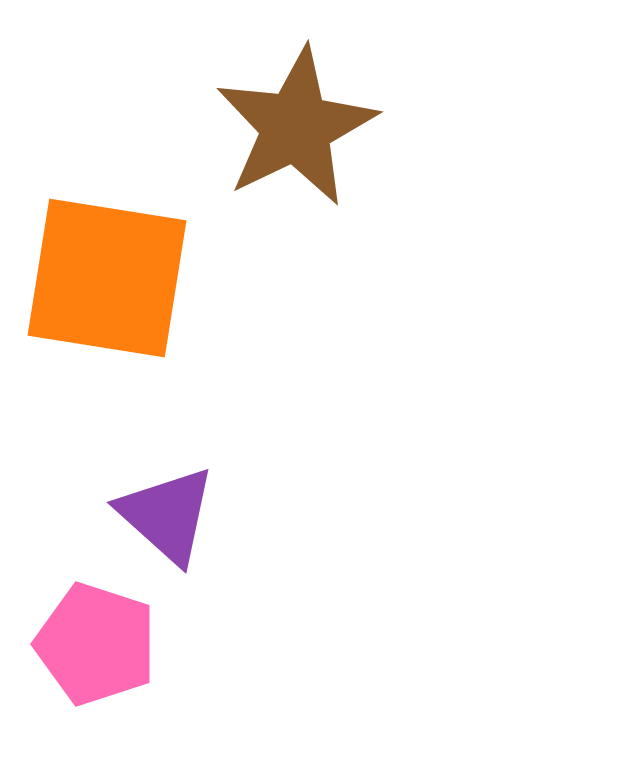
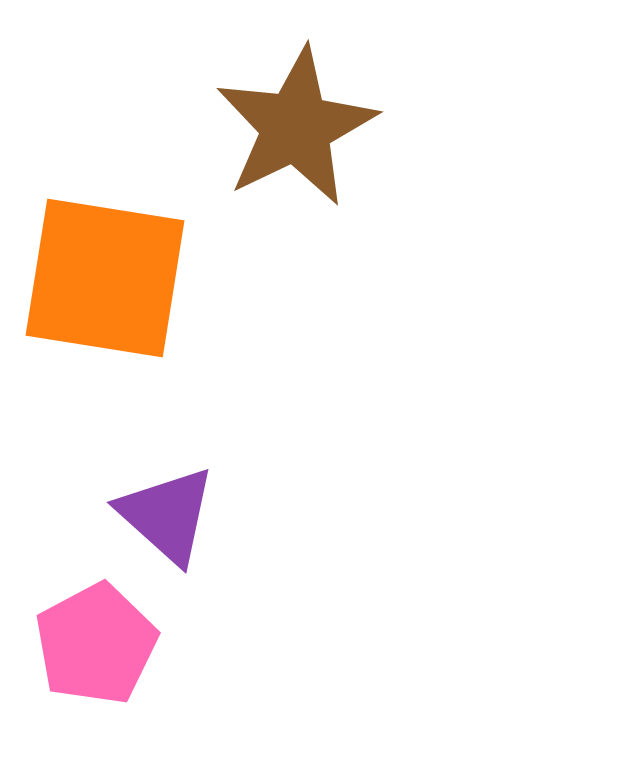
orange square: moved 2 px left
pink pentagon: rotated 26 degrees clockwise
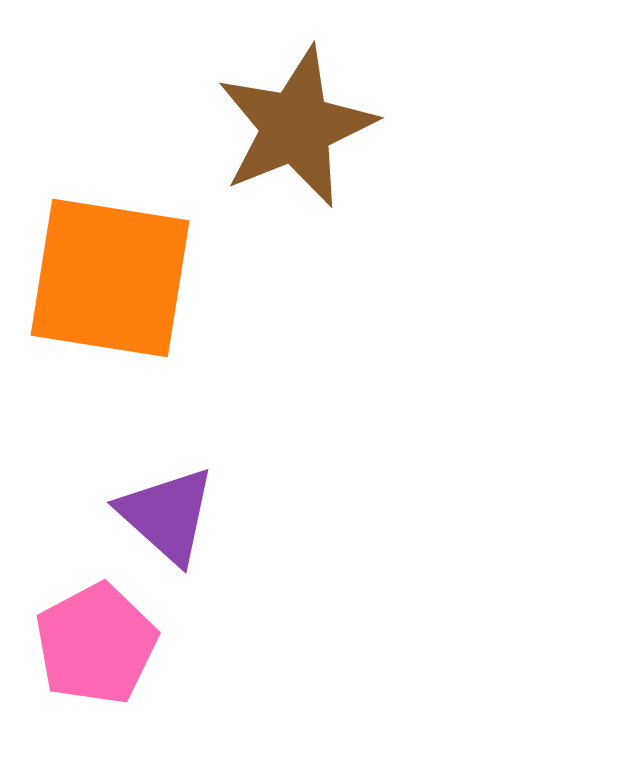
brown star: rotated 4 degrees clockwise
orange square: moved 5 px right
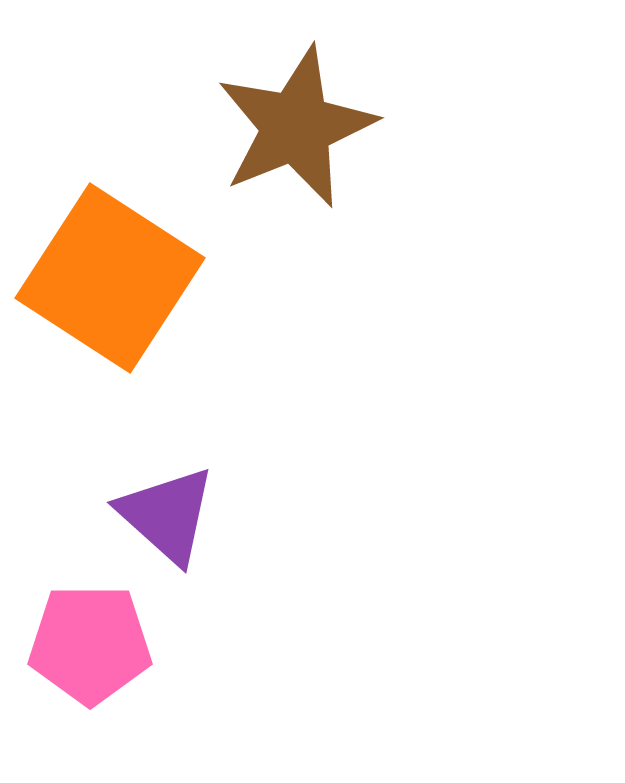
orange square: rotated 24 degrees clockwise
pink pentagon: moved 6 px left; rotated 28 degrees clockwise
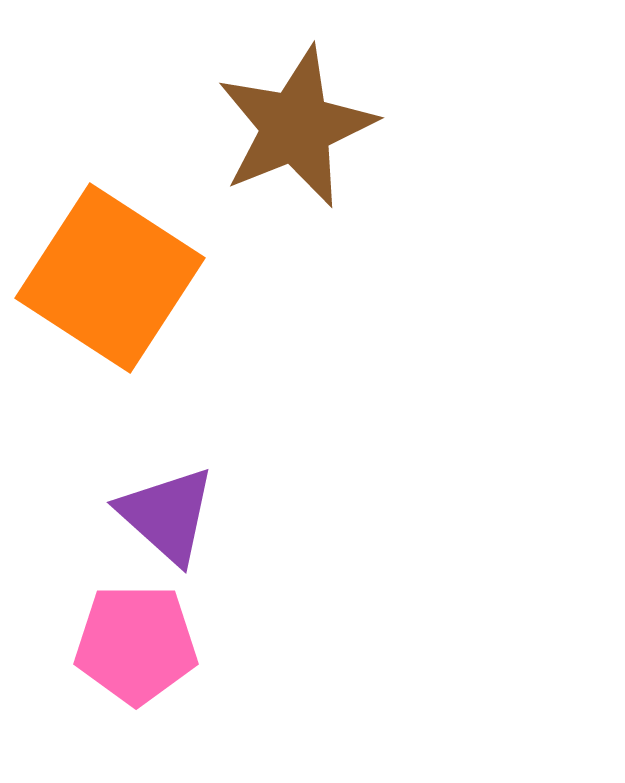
pink pentagon: moved 46 px right
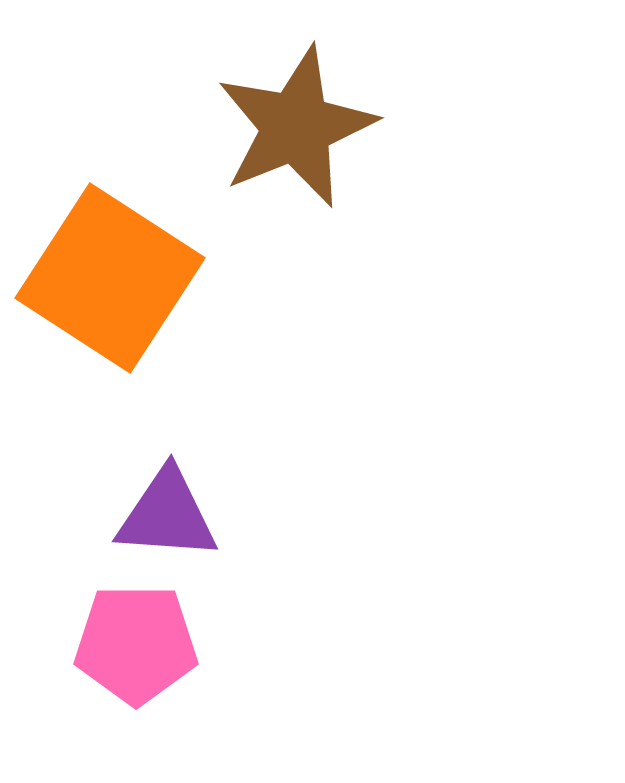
purple triangle: rotated 38 degrees counterclockwise
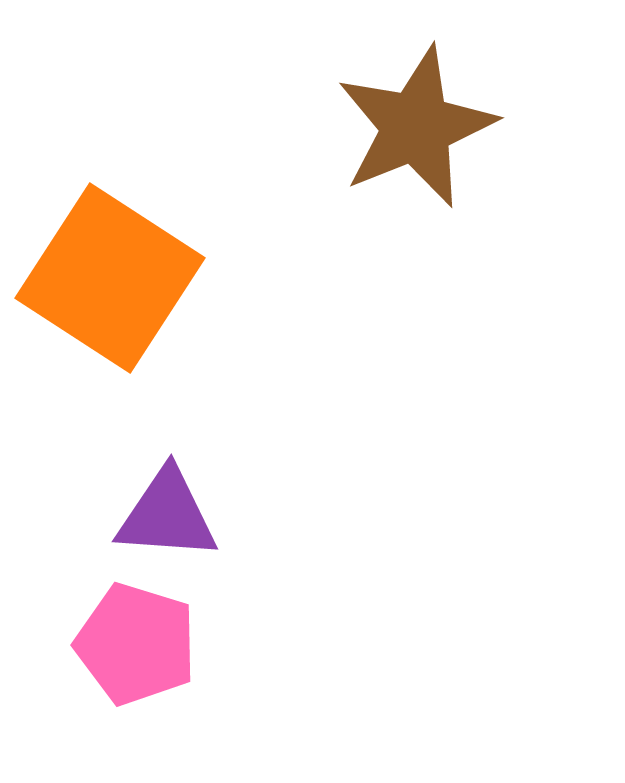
brown star: moved 120 px right
pink pentagon: rotated 17 degrees clockwise
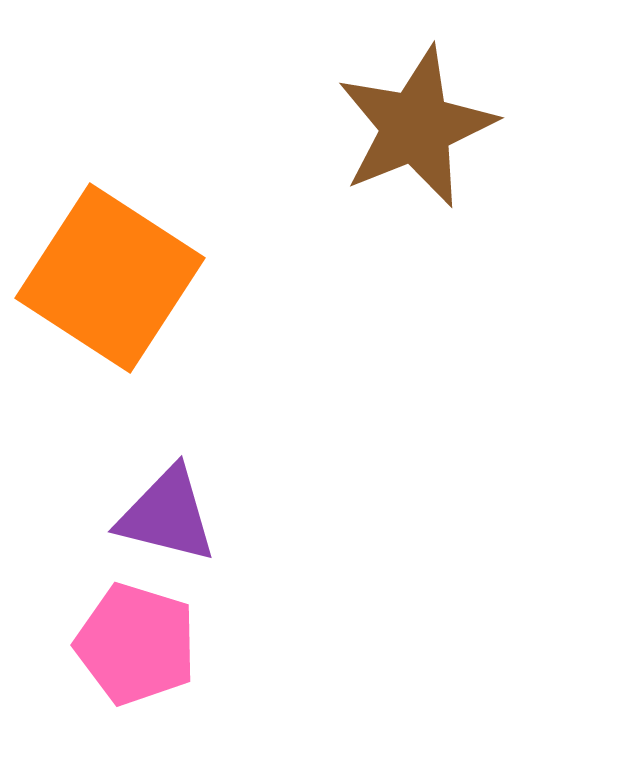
purple triangle: rotated 10 degrees clockwise
